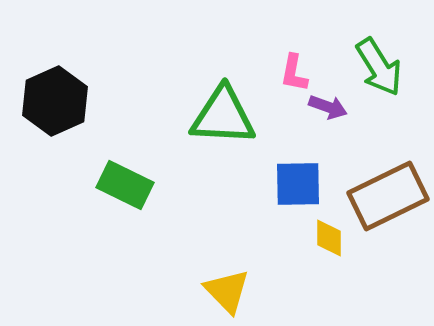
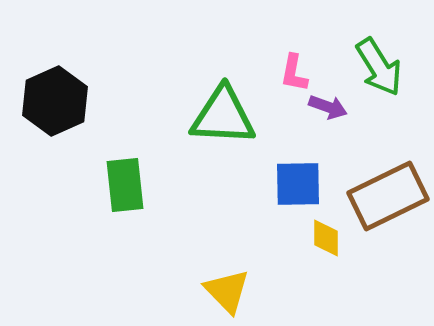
green rectangle: rotated 58 degrees clockwise
yellow diamond: moved 3 px left
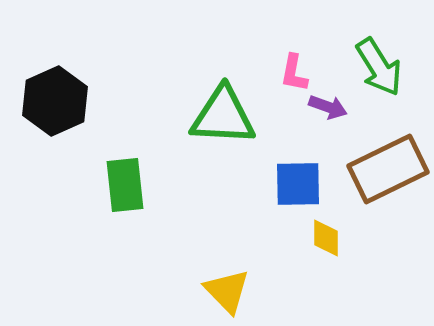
brown rectangle: moved 27 px up
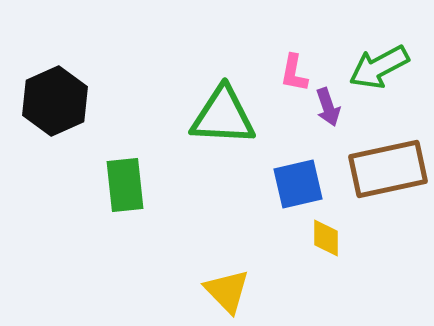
green arrow: rotated 94 degrees clockwise
purple arrow: rotated 51 degrees clockwise
brown rectangle: rotated 14 degrees clockwise
blue square: rotated 12 degrees counterclockwise
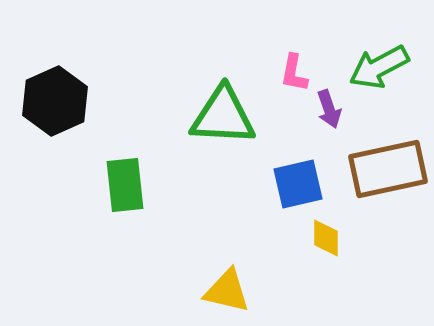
purple arrow: moved 1 px right, 2 px down
yellow triangle: rotated 33 degrees counterclockwise
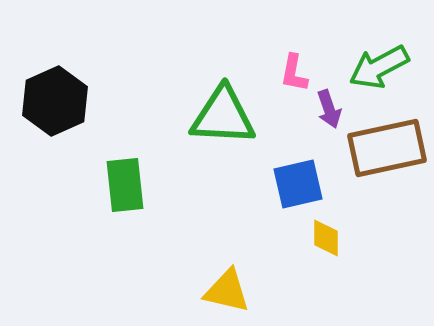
brown rectangle: moved 1 px left, 21 px up
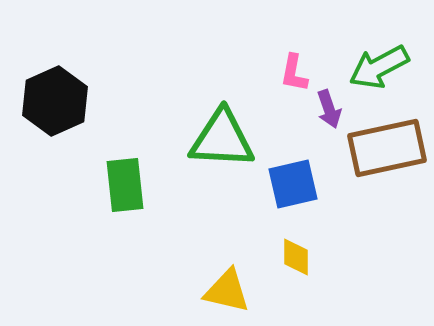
green triangle: moved 1 px left, 23 px down
blue square: moved 5 px left
yellow diamond: moved 30 px left, 19 px down
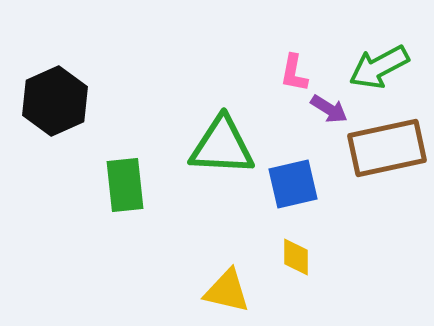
purple arrow: rotated 39 degrees counterclockwise
green triangle: moved 7 px down
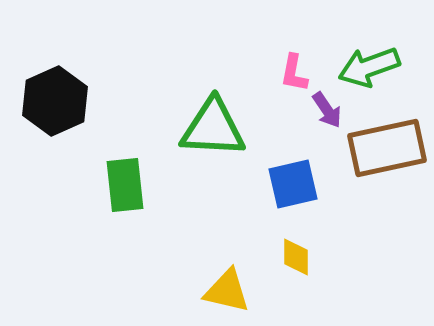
green arrow: moved 10 px left; rotated 8 degrees clockwise
purple arrow: moved 2 px left, 1 px down; rotated 24 degrees clockwise
green triangle: moved 9 px left, 18 px up
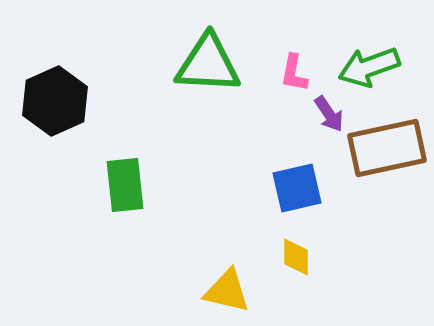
purple arrow: moved 2 px right, 4 px down
green triangle: moved 5 px left, 64 px up
blue square: moved 4 px right, 4 px down
